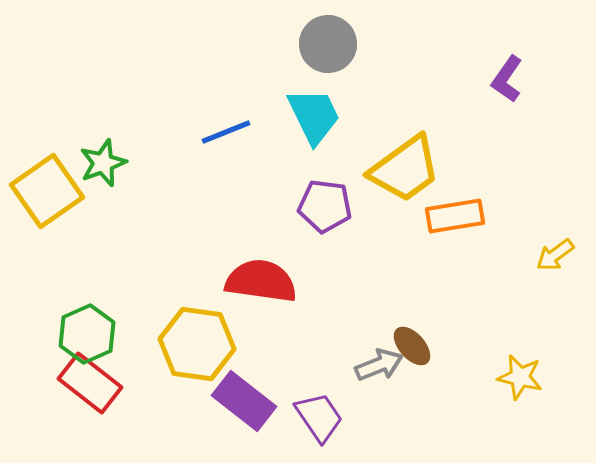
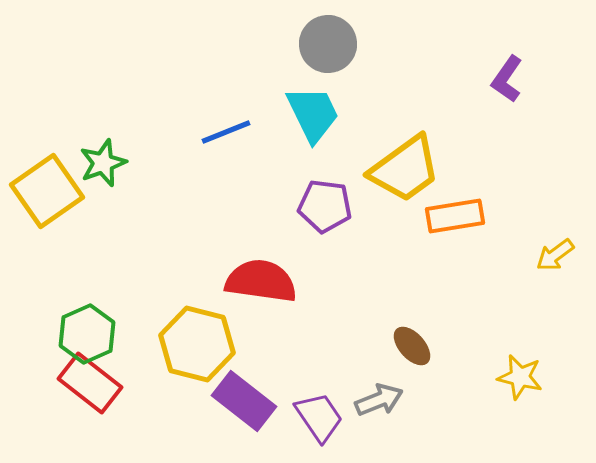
cyan trapezoid: moved 1 px left, 2 px up
yellow hexagon: rotated 6 degrees clockwise
gray arrow: moved 35 px down
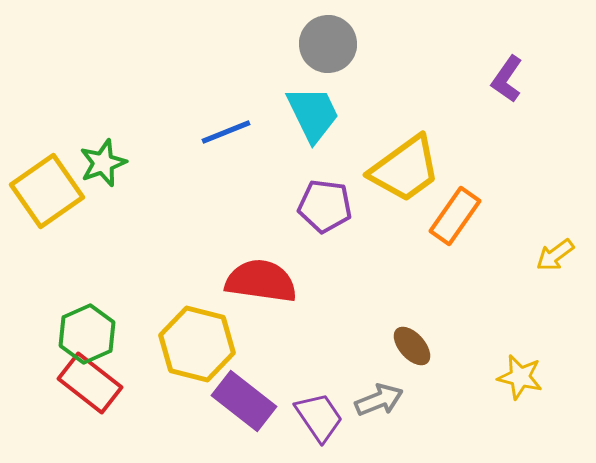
orange rectangle: rotated 46 degrees counterclockwise
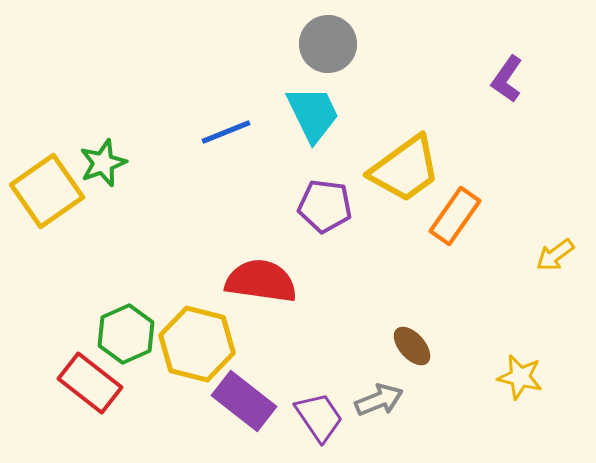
green hexagon: moved 39 px right
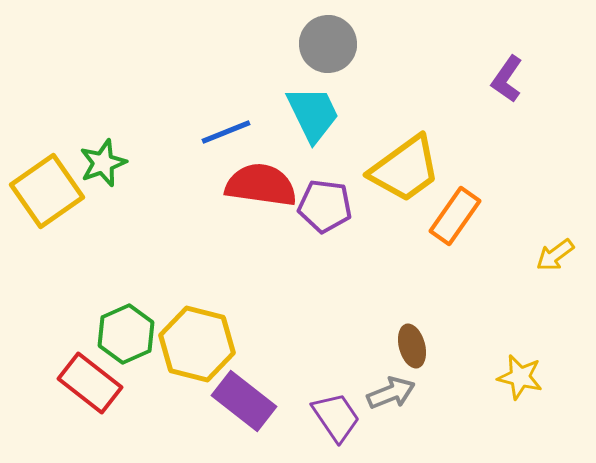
red semicircle: moved 96 px up
brown ellipse: rotated 27 degrees clockwise
gray arrow: moved 12 px right, 7 px up
purple trapezoid: moved 17 px right
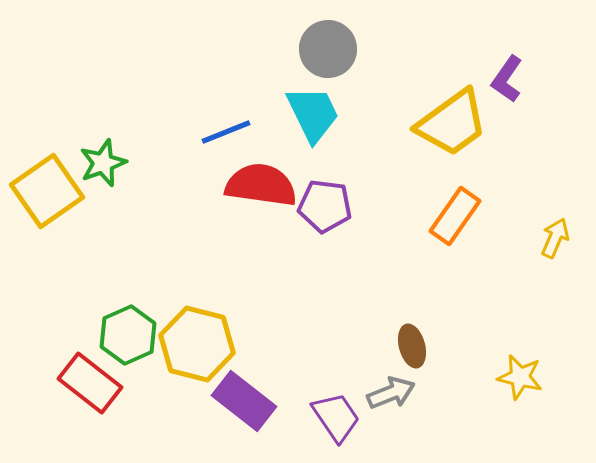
gray circle: moved 5 px down
yellow trapezoid: moved 47 px right, 46 px up
yellow arrow: moved 17 px up; rotated 150 degrees clockwise
green hexagon: moved 2 px right, 1 px down
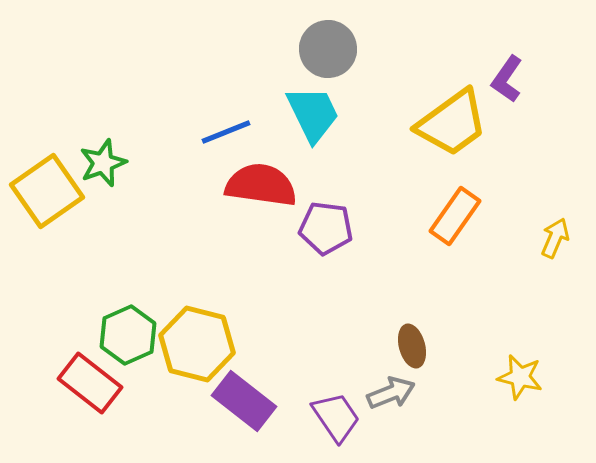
purple pentagon: moved 1 px right, 22 px down
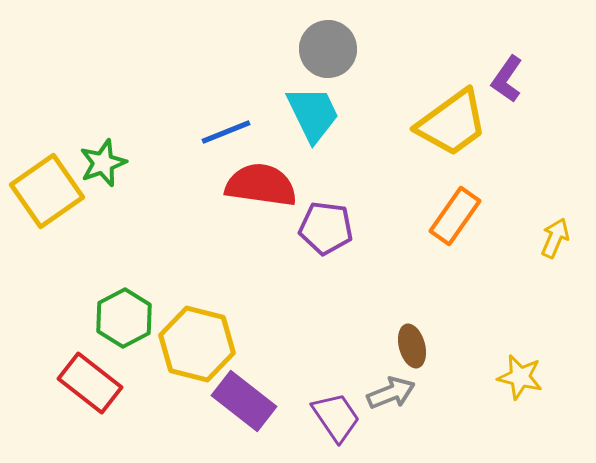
green hexagon: moved 4 px left, 17 px up; rotated 4 degrees counterclockwise
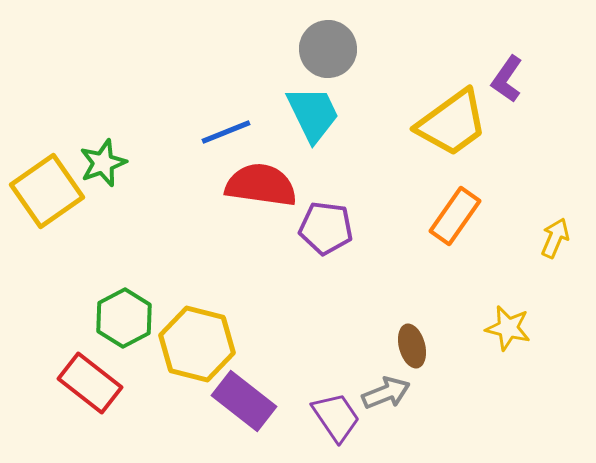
yellow star: moved 12 px left, 49 px up
gray arrow: moved 5 px left
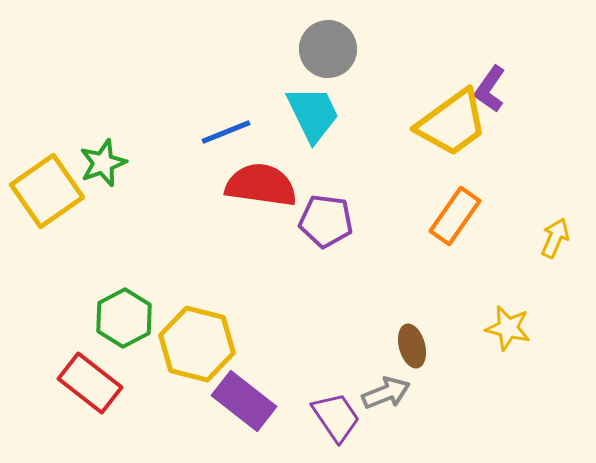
purple L-shape: moved 17 px left, 10 px down
purple pentagon: moved 7 px up
